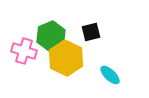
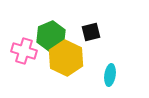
cyan ellipse: rotated 55 degrees clockwise
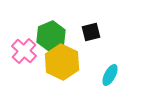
pink cross: rotated 25 degrees clockwise
yellow hexagon: moved 4 px left, 4 px down
cyan ellipse: rotated 20 degrees clockwise
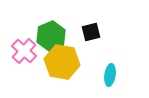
yellow hexagon: rotated 16 degrees counterclockwise
cyan ellipse: rotated 20 degrees counterclockwise
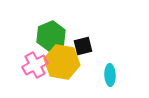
black square: moved 8 px left, 14 px down
pink cross: moved 11 px right, 14 px down; rotated 20 degrees clockwise
cyan ellipse: rotated 10 degrees counterclockwise
